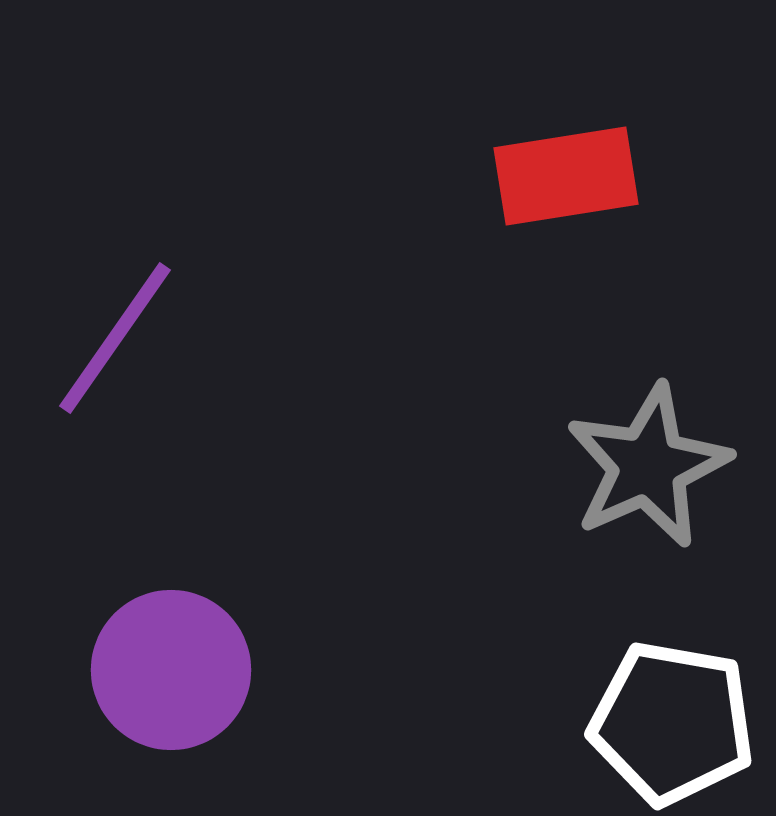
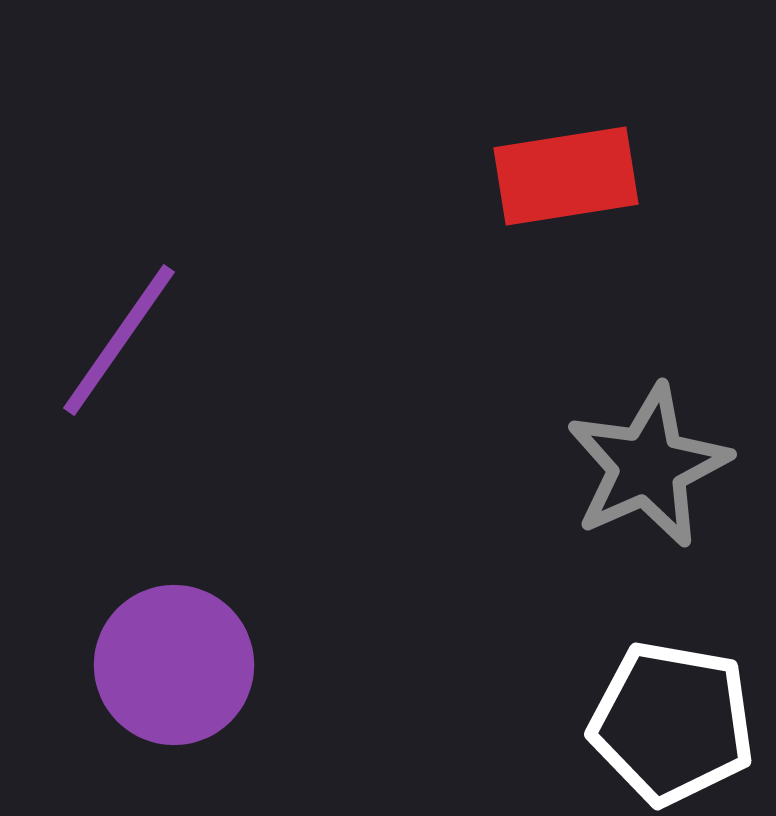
purple line: moved 4 px right, 2 px down
purple circle: moved 3 px right, 5 px up
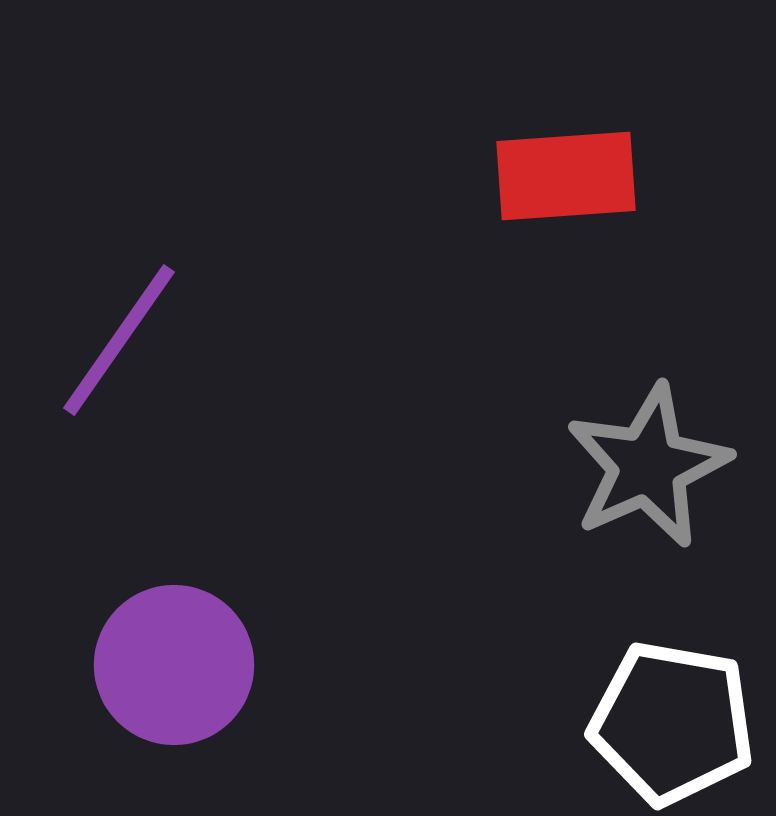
red rectangle: rotated 5 degrees clockwise
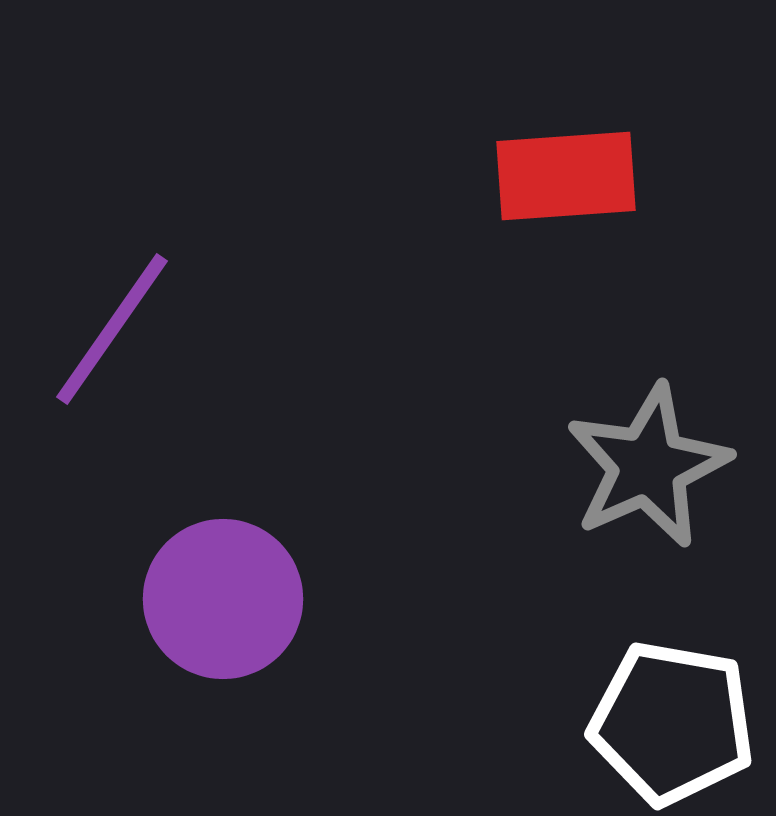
purple line: moved 7 px left, 11 px up
purple circle: moved 49 px right, 66 px up
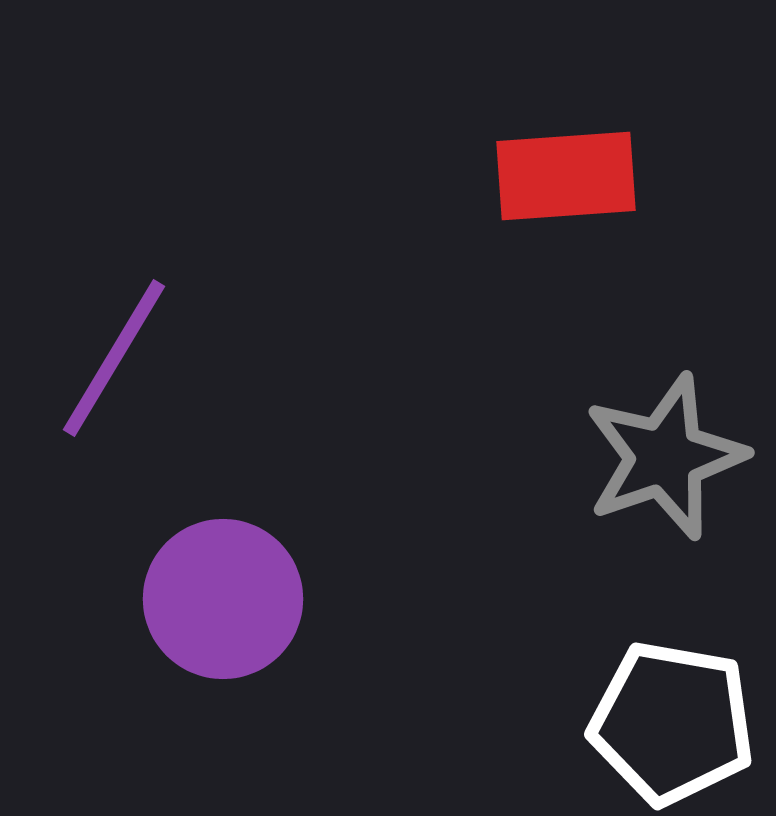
purple line: moved 2 px right, 29 px down; rotated 4 degrees counterclockwise
gray star: moved 17 px right, 9 px up; rotated 5 degrees clockwise
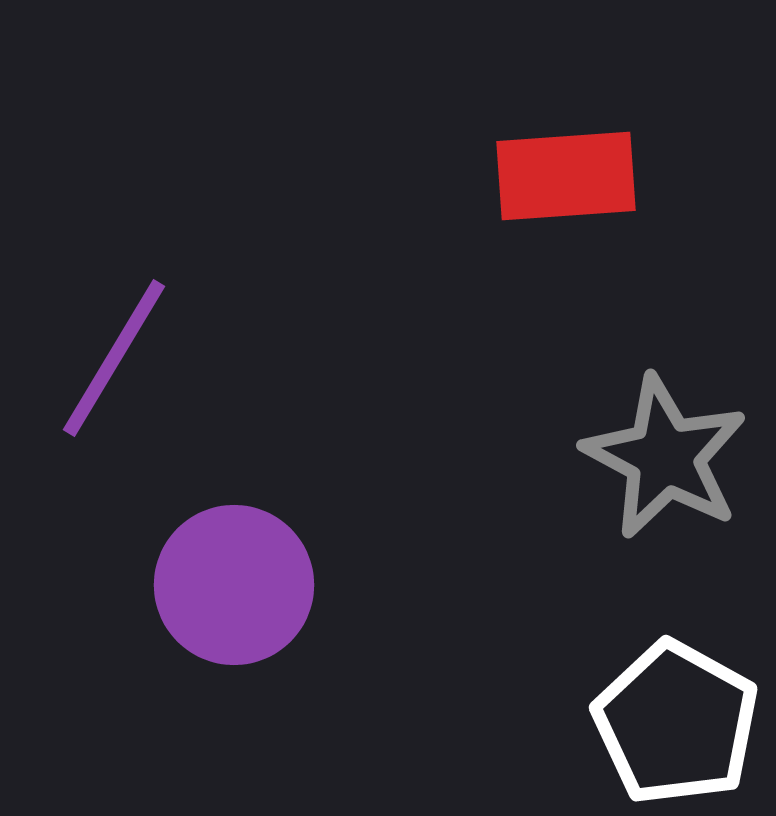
gray star: rotated 25 degrees counterclockwise
purple circle: moved 11 px right, 14 px up
white pentagon: moved 4 px right; rotated 19 degrees clockwise
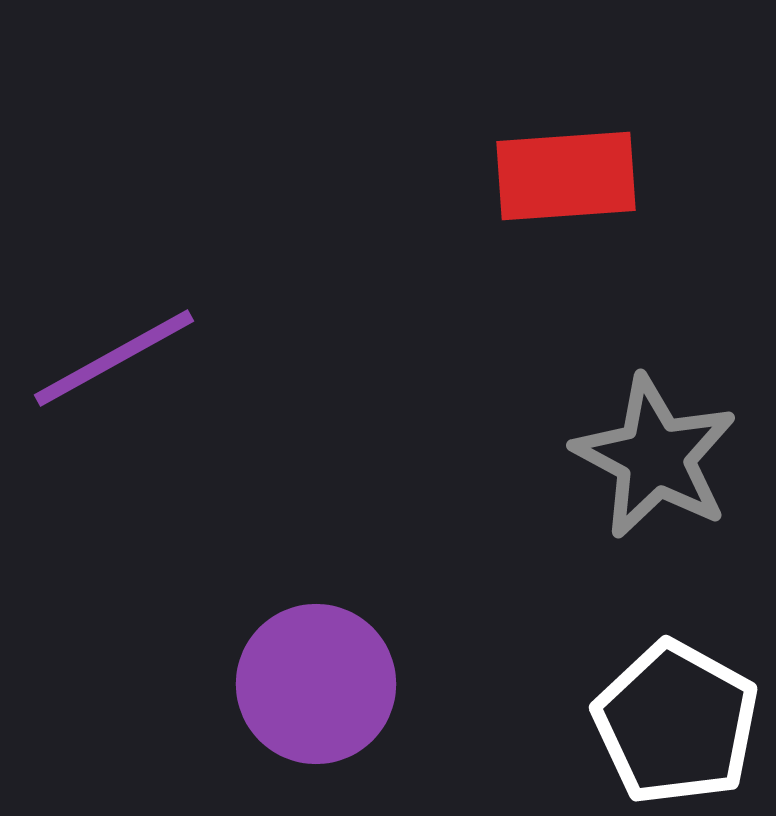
purple line: rotated 30 degrees clockwise
gray star: moved 10 px left
purple circle: moved 82 px right, 99 px down
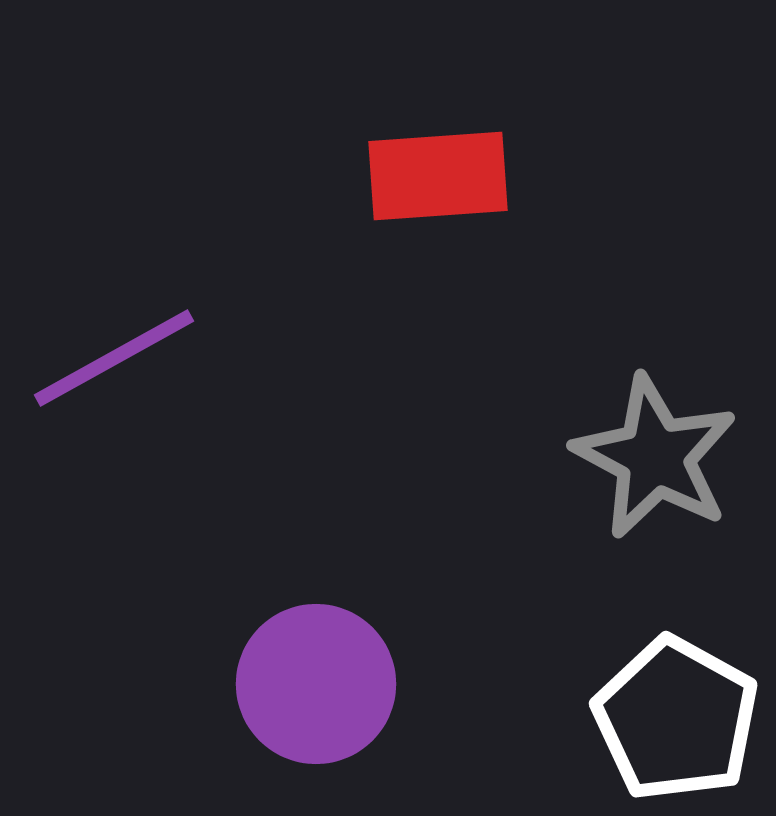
red rectangle: moved 128 px left
white pentagon: moved 4 px up
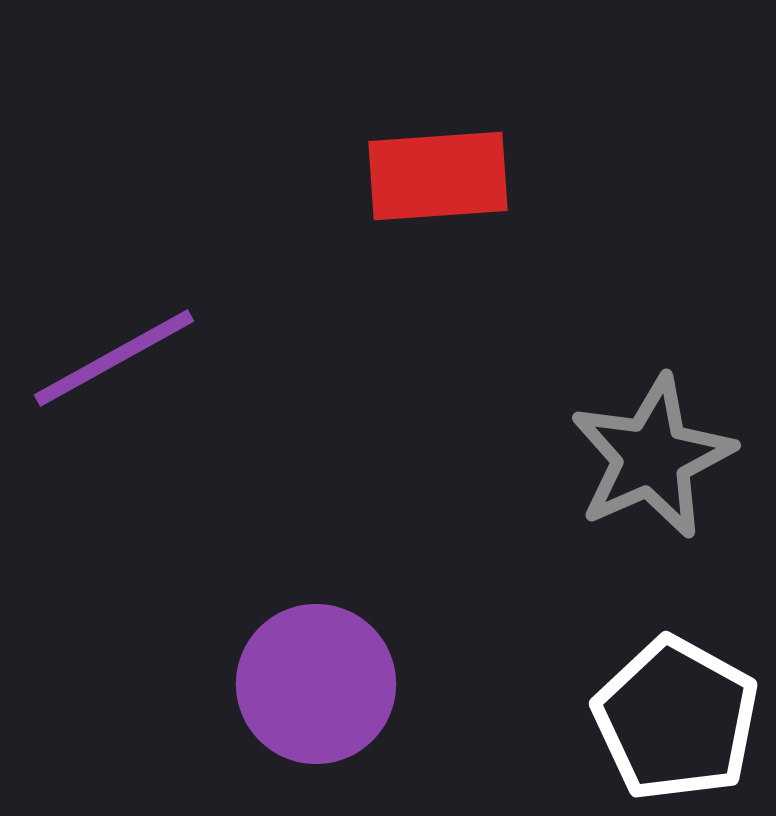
gray star: moved 3 px left; rotated 20 degrees clockwise
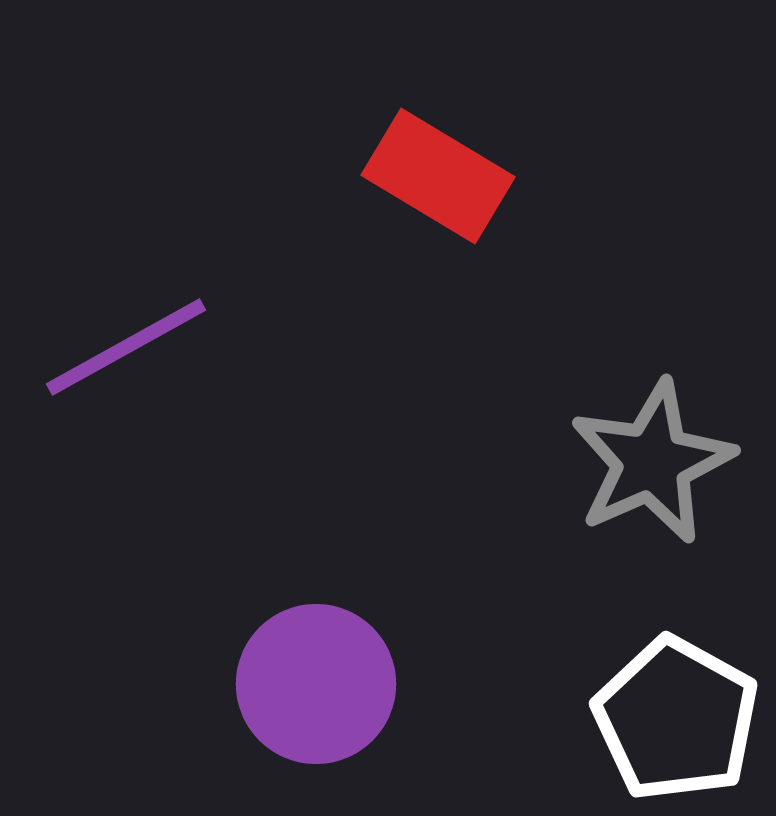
red rectangle: rotated 35 degrees clockwise
purple line: moved 12 px right, 11 px up
gray star: moved 5 px down
